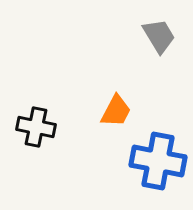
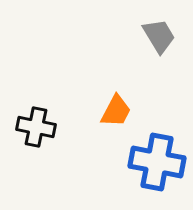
blue cross: moved 1 px left, 1 px down
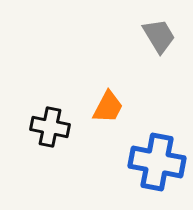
orange trapezoid: moved 8 px left, 4 px up
black cross: moved 14 px right
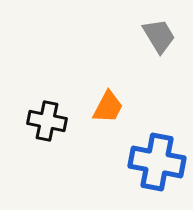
black cross: moved 3 px left, 6 px up
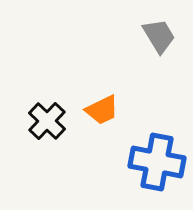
orange trapezoid: moved 6 px left, 3 px down; rotated 36 degrees clockwise
black cross: rotated 33 degrees clockwise
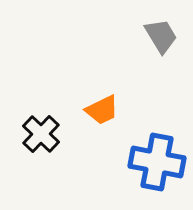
gray trapezoid: moved 2 px right
black cross: moved 6 px left, 13 px down
